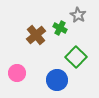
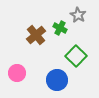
green square: moved 1 px up
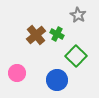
green cross: moved 3 px left, 6 px down
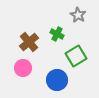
brown cross: moved 7 px left, 7 px down
green square: rotated 15 degrees clockwise
pink circle: moved 6 px right, 5 px up
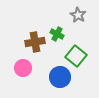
brown cross: moved 6 px right; rotated 30 degrees clockwise
green square: rotated 20 degrees counterclockwise
blue circle: moved 3 px right, 3 px up
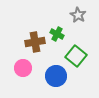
blue circle: moved 4 px left, 1 px up
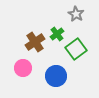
gray star: moved 2 px left, 1 px up
green cross: rotated 24 degrees clockwise
brown cross: rotated 24 degrees counterclockwise
green square: moved 7 px up; rotated 15 degrees clockwise
